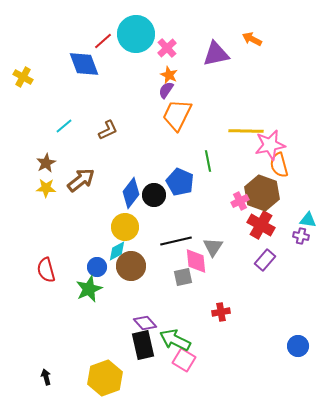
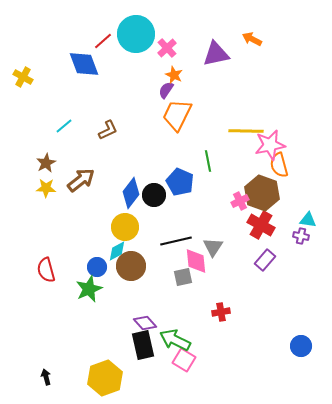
orange star at (169, 75): moved 5 px right
blue circle at (298, 346): moved 3 px right
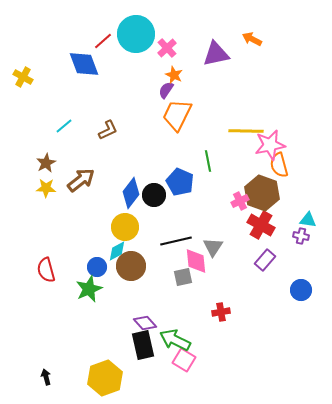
blue circle at (301, 346): moved 56 px up
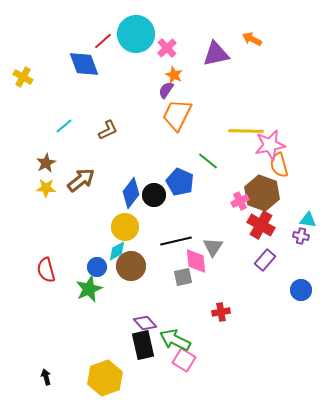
green line at (208, 161): rotated 40 degrees counterclockwise
